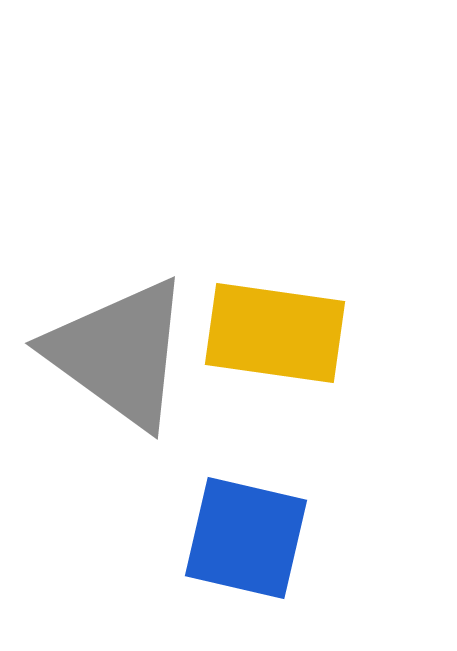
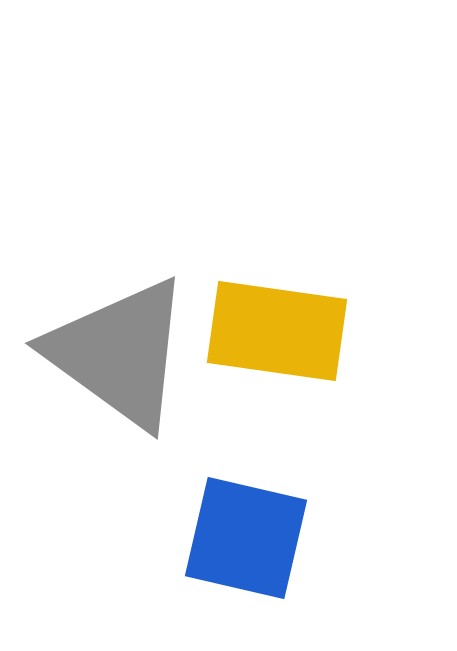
yellow rectangle: moved 2 px right, 2 px up
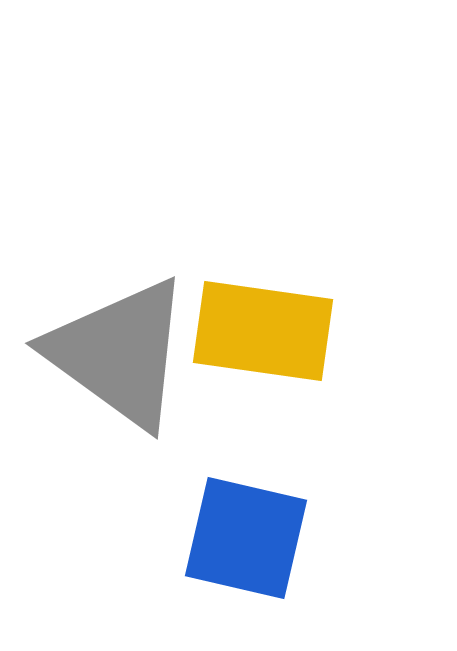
yellow rectangle: moved 14 px left
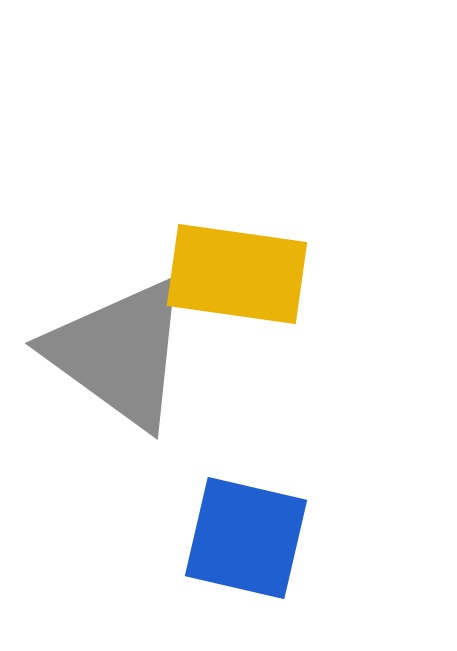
yellow rectangle: moved 26 px left, 57 px up
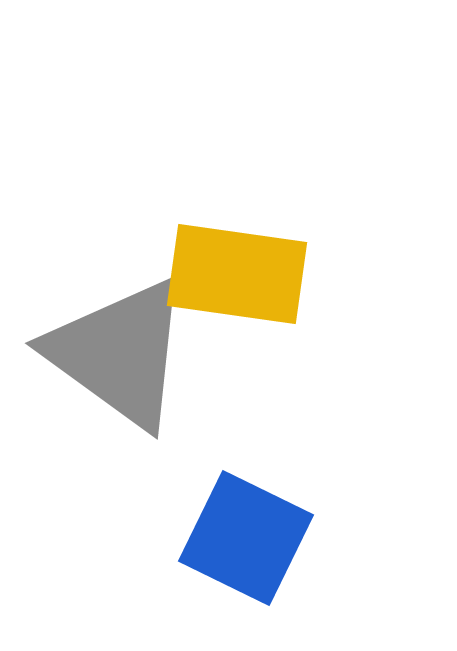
blue square: rotated 13 degrees clockwise
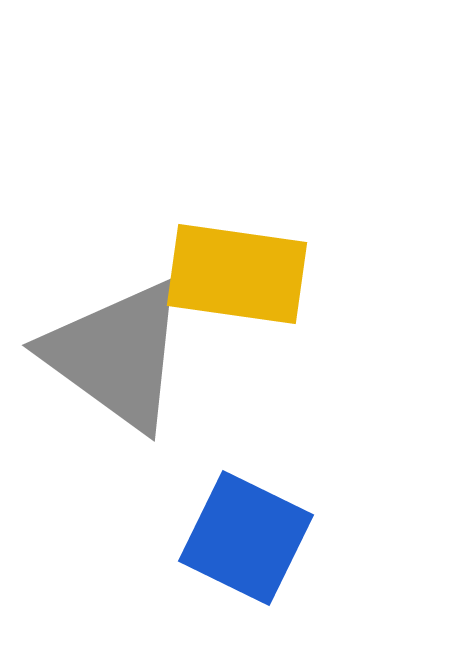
gray triangle: moved 3 px left, 2 px down
